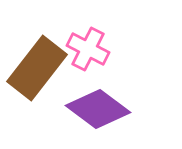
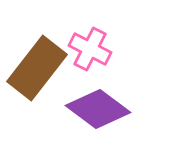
pink cross: moved 2 px right
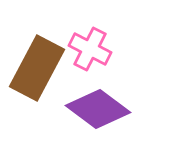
brown rectangle: rotated 10 degrees counterclockwise
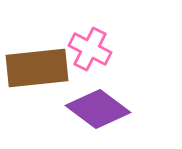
brown rectangle: rotated 56 degrees clockwise
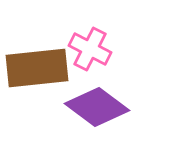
purple diamond: moved 1 px left, 2 px up
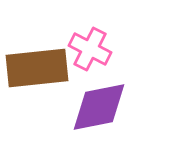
purple diamond: moved 2 px right; rotated 48 degrees counterclockwise
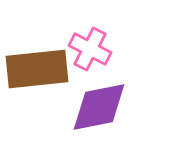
brown rectangle: moved 1 px down
